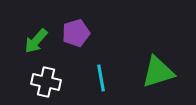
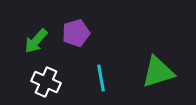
white cross: rotated 12 degrees clockwise
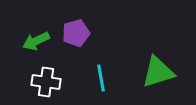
green arrow: rotated 24 degrees clockwise
white cross: rotated 16 degrees counterclockwise
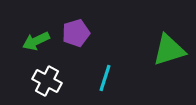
green triangle: moved 11 px right, 22 px up
cyan line: moved 4 px right; rotated 28 degrees clockwise
white cross: moved 1 px right, 1 px up; rotated 20 degrees clockwise
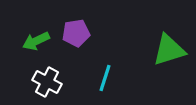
purple pentagon: rotated 8 degrees clockwise
white cross: moved 1 px down
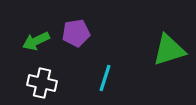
white cross: moved 5 px left, 1 px down; rotated 16 degrees counterclockwise
